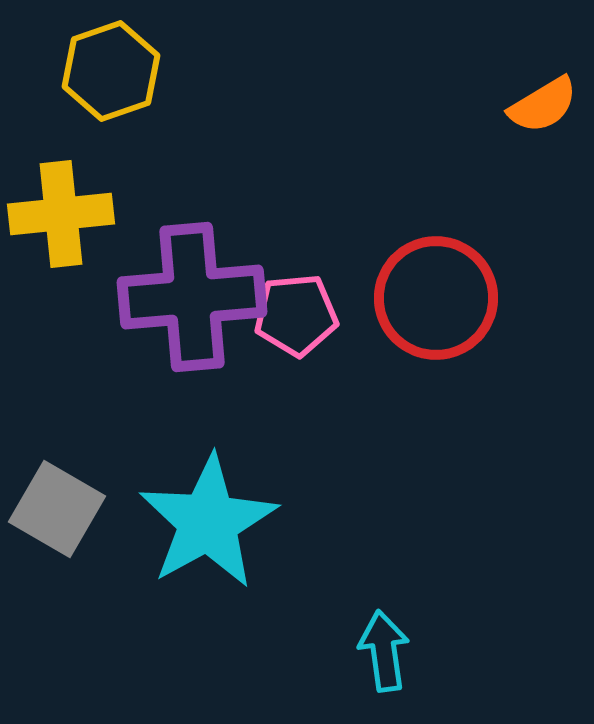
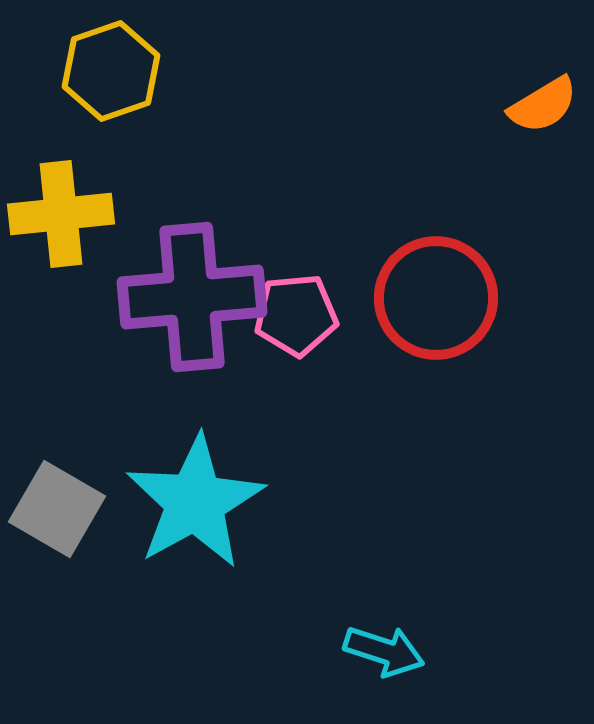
cyan star: moved 13 px left, 20 px up
cyan arrow: rotated 116 degrees clockwise
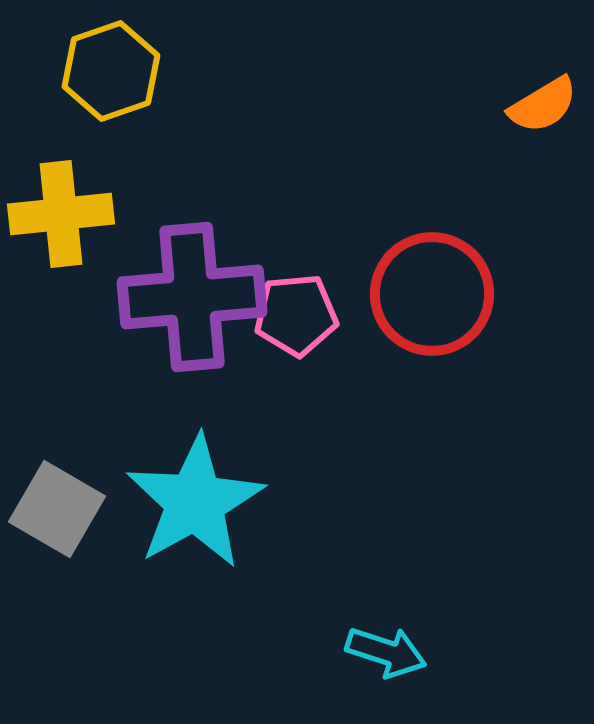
red circle: moved 4 px left, 4 px up
cyan arrow: moved 2 px right, 1 px down
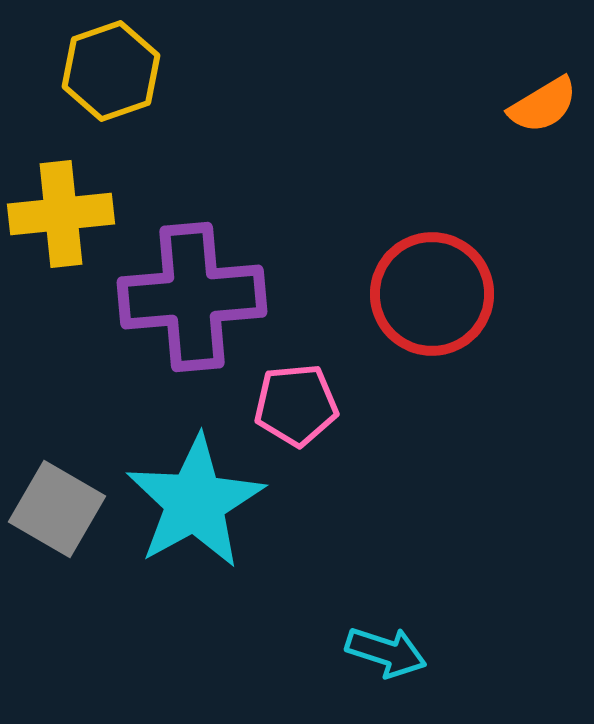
pink pentagon: moved 90 px down
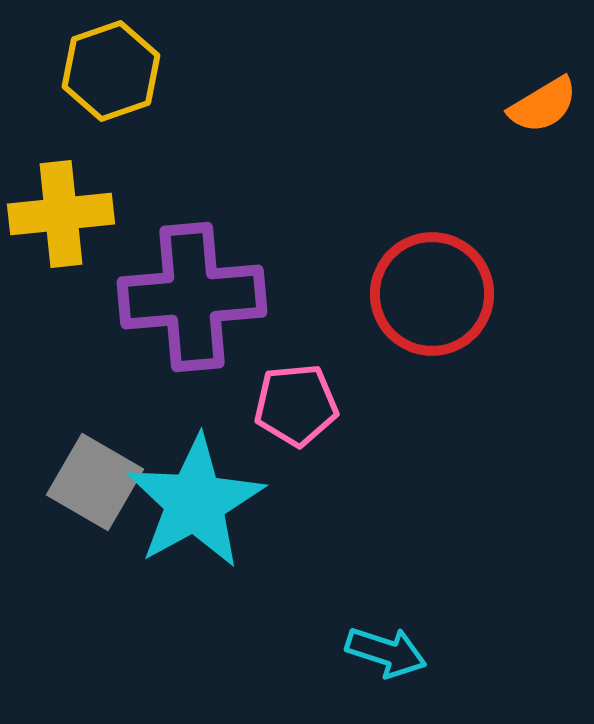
gray square: moved 38 px right, 27 px up
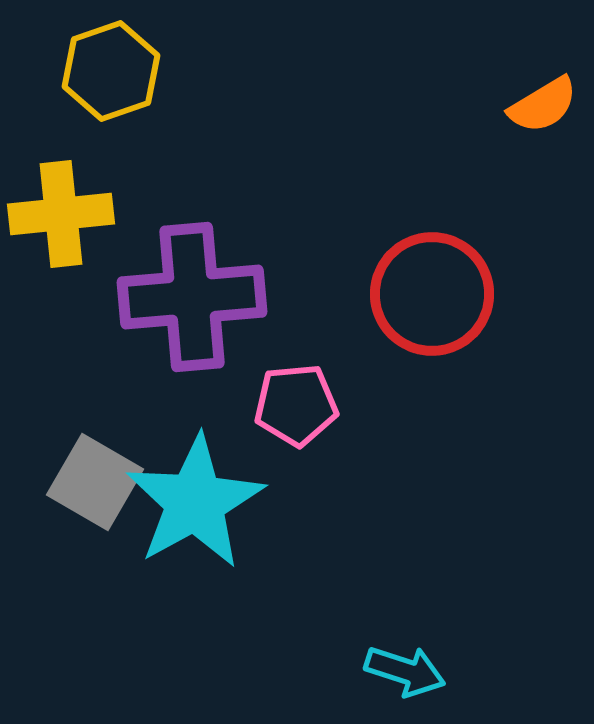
cyan arrow: moved 19 px right, 19 px down
